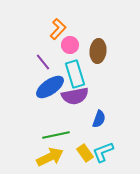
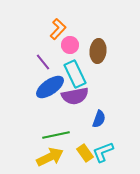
cyan rectangle: rotated 8 degrees counterclockwise
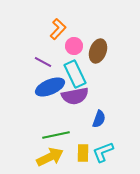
pink circle: moved 4 px right, 1 px down
brown ellipse: rotated 15 degrees clockwise
purple line: rotated 24 degrees counterclockwise
blue ellipse: rotated 12 degrees clockwise
yellow rectangle: moved 2 px left; rotated 36 degrees clockwise
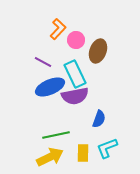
pink circle: moved 2 px right, 6 px up
cyan L-shape: moved 4 px right, 4 px up
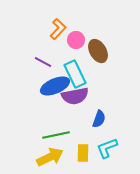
brown ellipse: rotated 50 degrees counterclockwise
blue ellipse: moved 5 px right, 1 px up
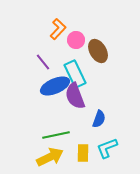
purple line: rotated 24 degrees clockwise
purple semicircle: rotated 80 degrees clockwise
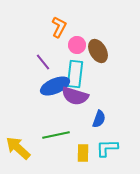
orange L-shape: moved 1 px right, 2 px up; rotated 15 degrees counterclockwise
pink circle: moved 1 px right, 5 px down
cyan rectangle: rotated 32 degrees clockwise
purple semicircle: rotated 52 degrees counterclockwise
cyan L-shape: rotated 20 degrees clockwise
yellow arrow: moved 32 px left, 9 px up; rotated 112 degrees counterclockwise
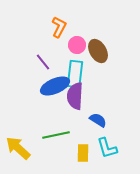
purple semicircle: rotated 76 degrees clockwise
blue semicircle: moved 1 px left, 1 px down; rotated 78 degrees counterclockwise
cyan L-shape: rotated 105 degrees counterclockwise
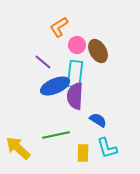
orange L-shape: rotated 150 degrees counterclockwise
purple line: rotated 12 degrees counterclockwise
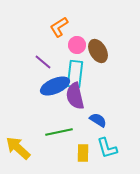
purple semicircle: rotated 16 degrees counterclockwise
green line: moved 3 px right, 3 px up
